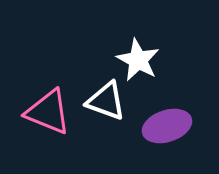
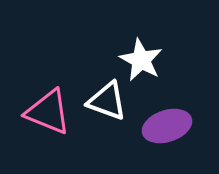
white star: moved 3 px right
white triangle: moved 1 px right
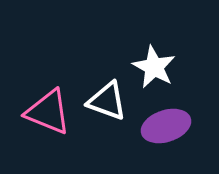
white star: moved 13 px right, 7 px down
purple ellipse: moved 1 px left
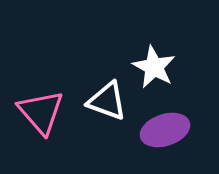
pink triangle: moved 7 px left; rotated 27 degrees clockwise
purple ellipse: moved 1 px left, 4 px down
